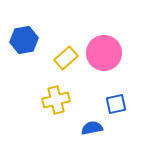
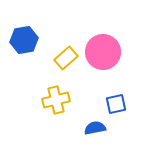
pink circle: moved 1 px left, 1 px up
blue semicircle: moved 3 px right
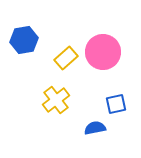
yellow cross: rotated 24 degrees counterclockwise
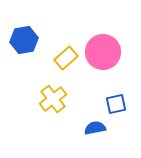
yellow cross: moved 3 px left, 1 px up
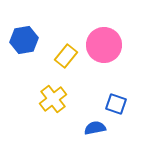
pink circle: moved 1 px right, 7 px up
yellow rectangle: moved 2 px up; rotated 10 degrees counterclockwise
blue square: rotated 30 degrees clockwise
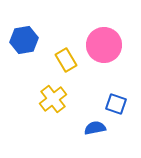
yellow rectangle: moved 4 px down; rotated 70 degrees counterclockwise
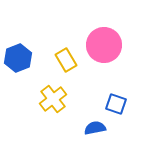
blue hexagon: moved 6 px left, 18 px down; rotated 12 degrees counterclockwise
